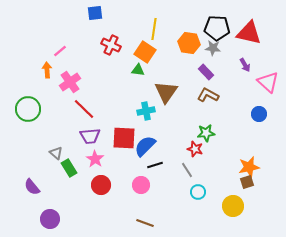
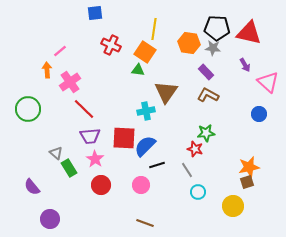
black line: moved 2 px right
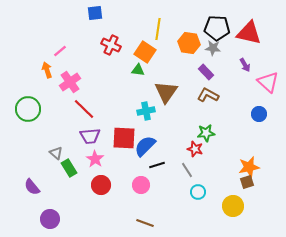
yellow line: moved 4 px right
orange arrow: rotated 14 degrees counterclockwise
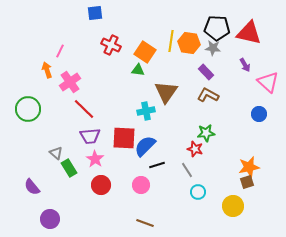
yellow line: moved 13 px right, 12 px down
pink line: rotated 24 degrees counterclockwise
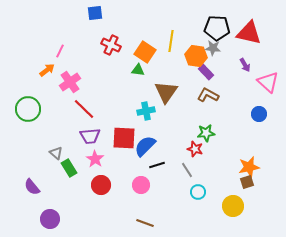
orange hexagon: moved 7 px right, 13 px down
orange arrow: rotated 70 degrees clockwise
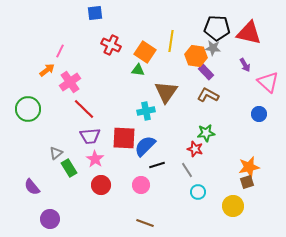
gray triangle: rotated 40 degrees clockwise
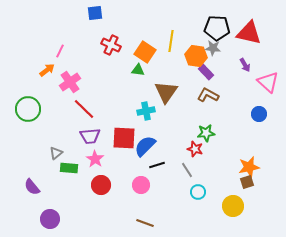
green rectangle: rotated 54 degrees counterclockwise
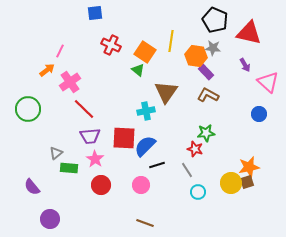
black pentagon: moved 2 px left, 8 px up; rotated 20 degrees clockwise
green triangle: rotated 32 degrees clockwise
yellow circle: moved 2 px left, 23 px up
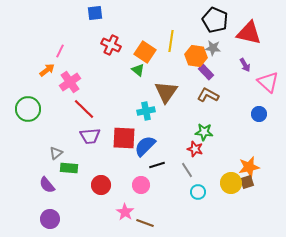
green star: moved 2 px left, 1 px up; rotated 12 degrees clockwise
pink star: moved 30 px right, 53 px down
purple semicircle: moved 15 px right, 2 px up
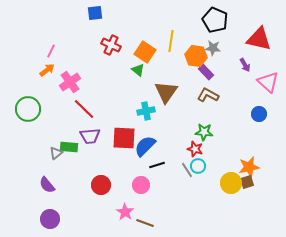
red triangle: moved 10 px right, 6 px down
pink line: moved 9 px left
green rectangle: moved 21 px up
cyan circle: moved 26 px up
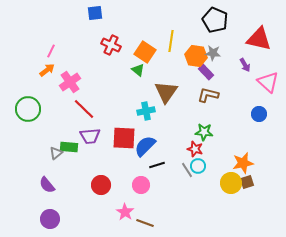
gray star: moved 5 px down
brown L-shape: rotated 15 degrees counterclockwise
orange star: moved 6 px left, 4 px up
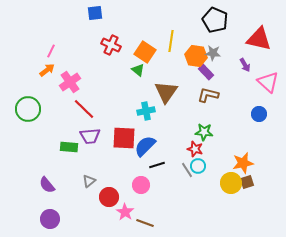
gray triangle: moved 33 px right, 28 px down
red circle: moved 8 px right, 12 px down
